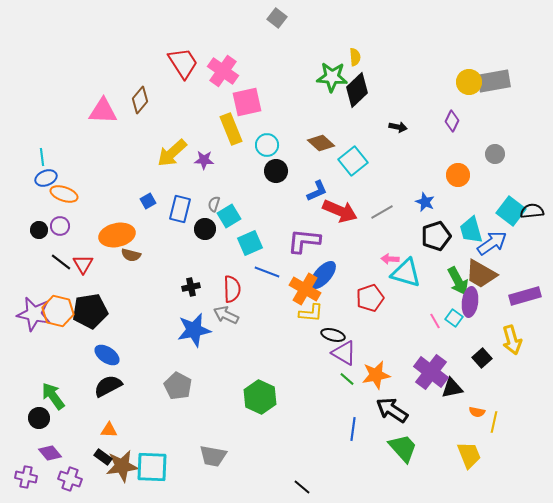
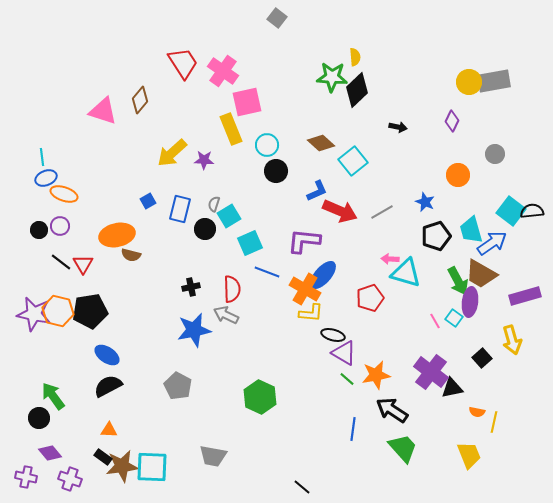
pink triangle at (103, 111): rotated 16 degrees clockwise
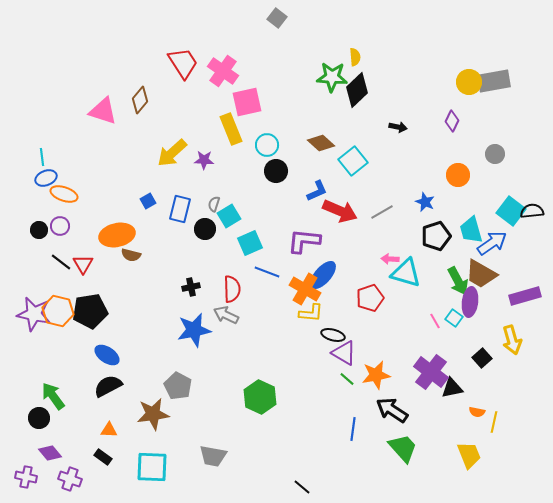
brown star at (122, 466): moved 31 px right, 52 px up
